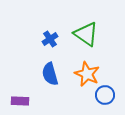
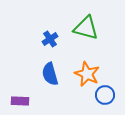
green triangle: moved 6 px up; rotated 20 degrees counterclockwise
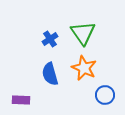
green triangle: moved 3 px left, 5 px down; rotated 40 degrees clockwise
orange star: moved 3 px left, 6 px up
purple rectangle: moved 1 px right, 1 px up
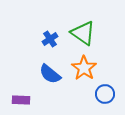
green triangle: rotated 20 degrees counterclockwise
orange star: rotated 10 degrees clockwise
blue semicircle: rotated 35 degrees counterclockwise
blue circle: moved 1 px up
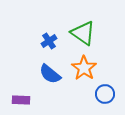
blue cross: moved 1 px left, 2 px down
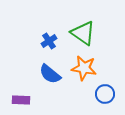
orange star: rotated 25 degrees counterclockwise
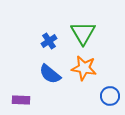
green triangle: rotated 24 degrees clockwise
blue circle: moved 5 px right, 2 px down
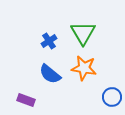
blue circle: moved 2 px right, 1 px down
purple rectangle: moved 5 px right; rotated 18 degrees clockwise
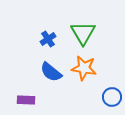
blue cross: moved 1 px left, 2 px up
blue semicircle: moved 1 px right, 2 px up
purple rectangle: rotated 18 degrees counterclockwise
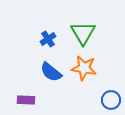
blue circle: moved 1 px left, 3 px down
